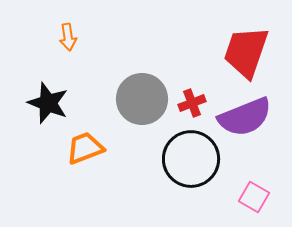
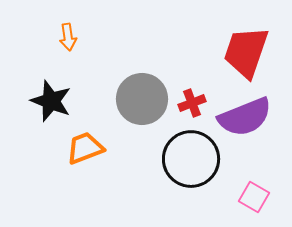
black star: moved 3 px right, 2 px up
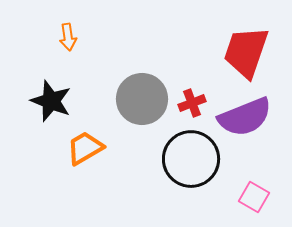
orange trapezoid: rotated 9 degrees counterclockwise
